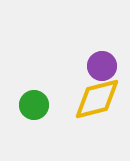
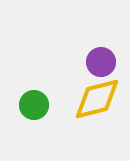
purple circle: moved 1 px left, 4 px up
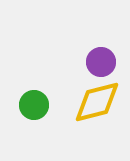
yellow diamond: moved 3 px down
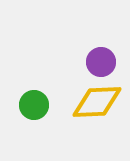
yellow diamond: rotated 12 degrees clockwise
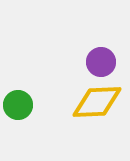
green circle: moved 16 px left
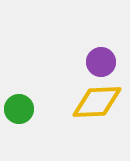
green circle: moved 1 px right, 4 px down
